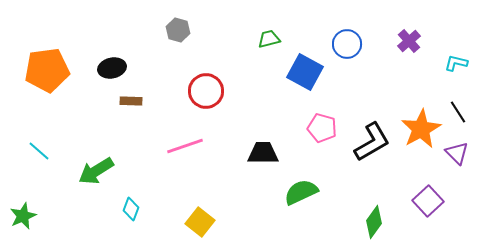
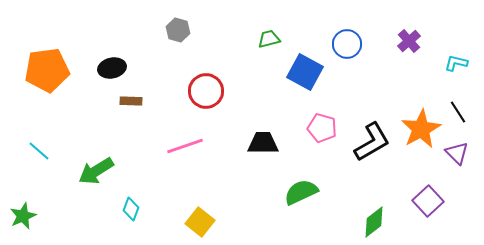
black trapezoid: moved 10 px up
green diamond: rotated 16 degrees clockwise
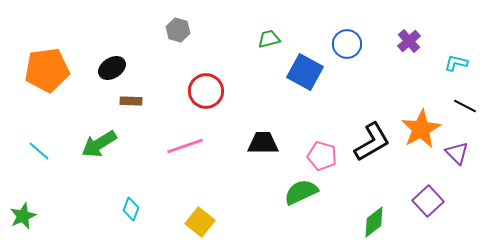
black ellipse: rotated 20 degrees counterclockwise
black line: moved 7 px right, 6 px up; rotated 30 degrees counterclockwise
pink pentagon: moved 28 px down
green arrow: moved 3 px right, 27 px up
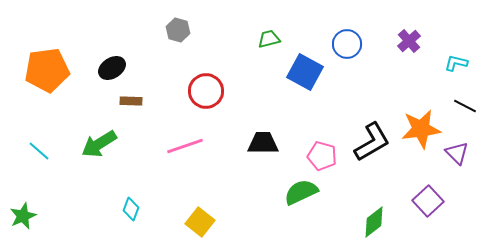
orange star: rotated 21 degrees clockwise
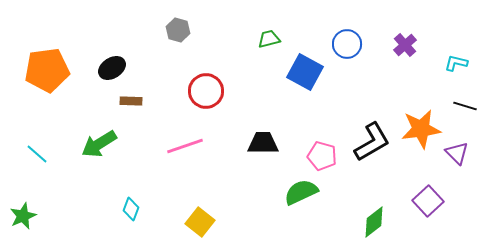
purple cross: moved 4 px left, 4 px down
black line: rotated 10 degrees counterclockwise
cyan line: moved 2 px left, 3 px down
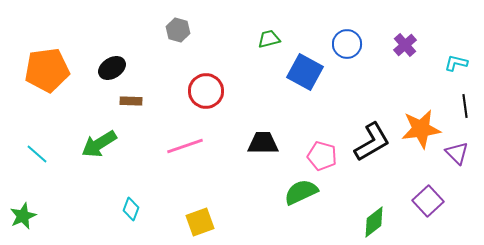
black line: rotated 65 degrees clockwise
yellow square: rotated 32 degrees clockwise
